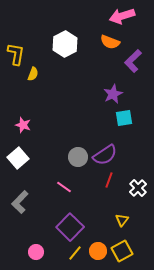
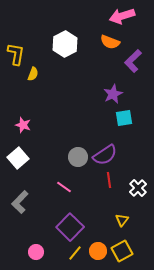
red line: rotated 28 degrees counterclockwise
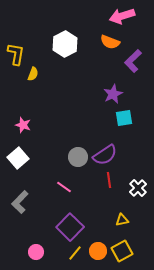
yellow triangle: rotated 40 degrees clockwise
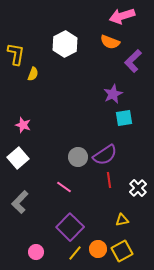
orange circle: moved 2 px up
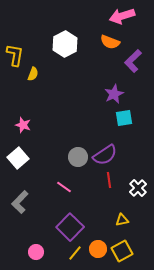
yellow L-shape: moved 1 px left, 1 px down
purple star: moved 1 px right
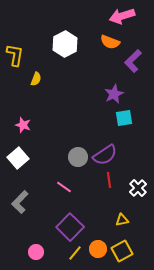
yellow semicircle: moved 3 px right, 5 px down
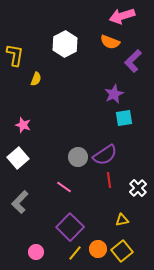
yellow square: rotated 10 degrees counterclockwise
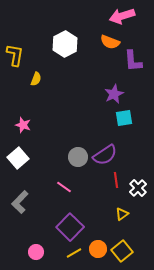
purple L-shape: rotated 50 degrees counterclockwise
red line: moved 7 px right
yellow triangle: moved 6 px up; rotated 24 degrees counterclockwise
yellow line: moved 1 px left; rotated 21 degrees clockwise
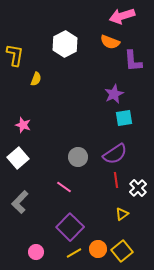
purple semicircle: moved 10 px right, 1 px up
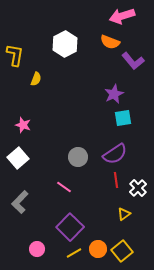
purple L-shape: rotated 35 degrees counterclockwise
cyan square: moved 1 px left
yellow triangle: moved 2 px right
pink circle: moved 1 px right, 3 px up
